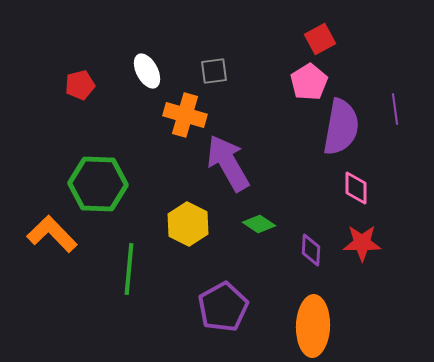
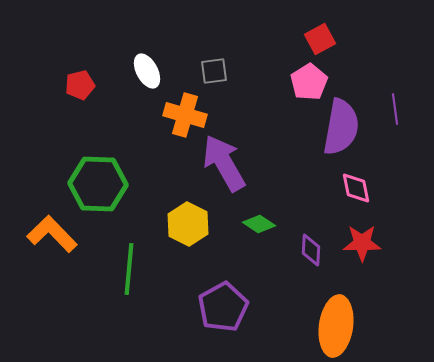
purple arrow: moved 4 px left
pink diamond: rotated 12 degrees counterclockwise
orange ellipse: moved 23 px right; rotated 6 degrees clockwise
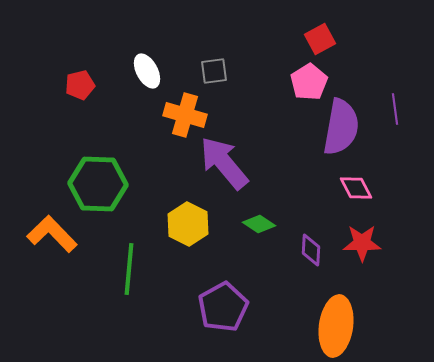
purple arrow: rotated 10 degrees counterclockwise
pink diamond: rotated 16 degrees counterclockwise
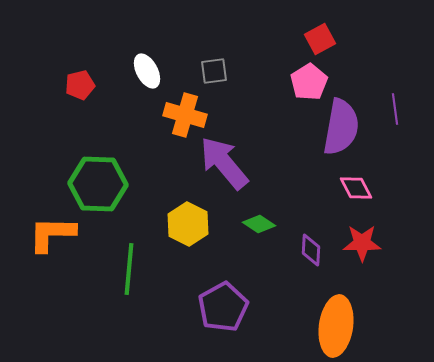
orange L-shape: rotated 45 degrees counterclockwise
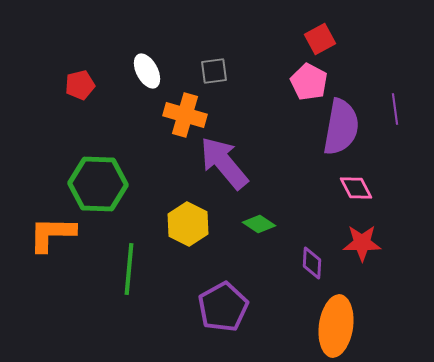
pink pentagon: rotated 12 degrees counterclockwise
purple diamond: moved 1 px right, 13 px down
